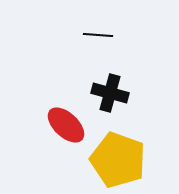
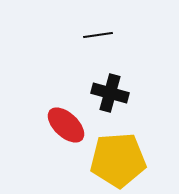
black line: rotated 12 degrees counterclockwise
yellow pentagon: rotated 24 degrees counterclockwise
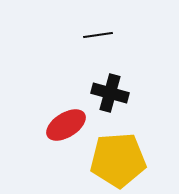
red ellipse: rotated 75 degrees counterclockwise
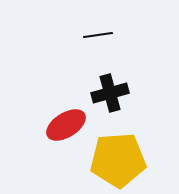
black cross: rotated 30 degrees counterclockwise
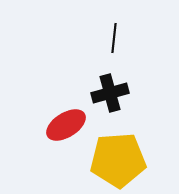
black line: moved 16 px right, 3 px down; rotated 76 degrees counterclockwise
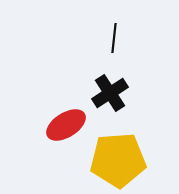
black cross: rotated 18 degrees counterclockwise
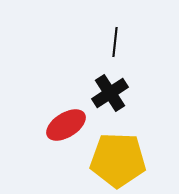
black line: moved 1 px right, 4 px down
yellow pentagon: rotated 6 degrees clockwise
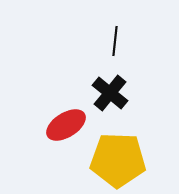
black line: moved 1 px up
black cross: rotated 18 degrees counterclockwise
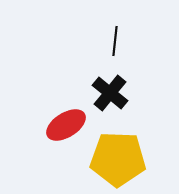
yellow pentagon: moved 1 px up
